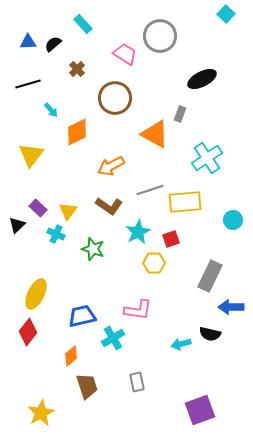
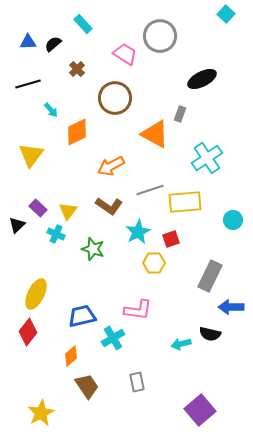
brown trapezoid at (87, 386): rotated 16 degrees counterclockwise
purple square at (200, 410): rotated 20 degrees counterclockwise
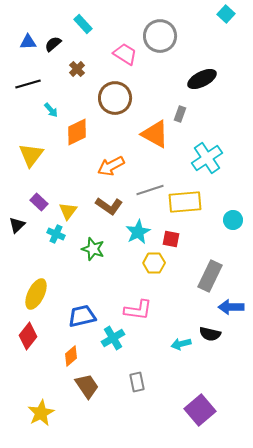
purple rectangle at (38, 208): moved 1 px right, 6 px up
red square at (171, 239): rotated 30 degrees clockwise
red diamond at (28, 332): moved 4 px down
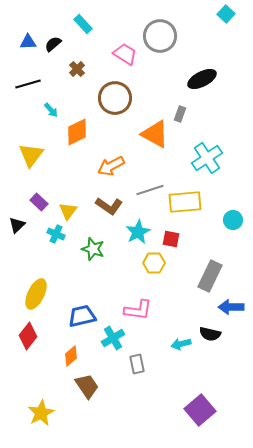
gray rectangle at (137, 382): moved 18 px up
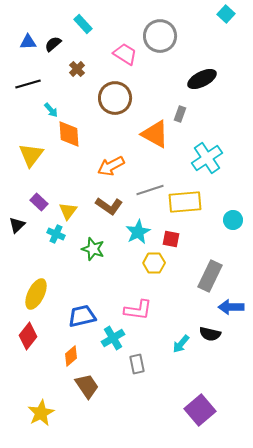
orange diamond at (77, 132): moved 8 px left, 2 px down; rotated 68 degrees counterclockwise
cyan arrow at (181, 344): rotated 36 degrees counterclockwise
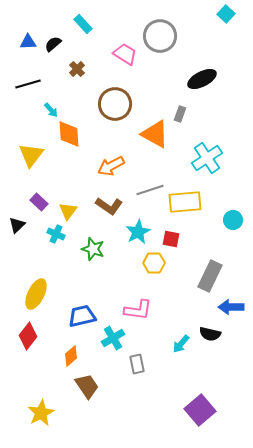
brown circle at (115, 98): moved 6 px down
